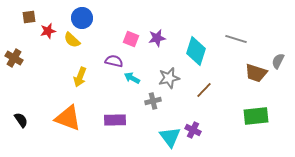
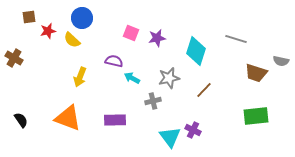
pink square: moved 6 px up
gray semicircle: moved 3 px right; rotated 105 degrees counterclockwise
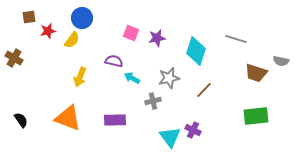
yellow semicircle: rotated 96 degrees counterclockwise
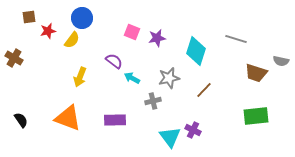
pink square: moved 1 px right, 1 px up
purple semicircle: rotated 24 degrees clockwise
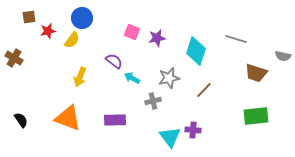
gray semicircle: moved 2 px right, 5 px up
purple cross: rotated 21 degrees counterclockwise
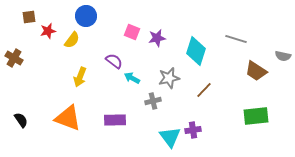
blue circle: moved 4 px right, 2 px up
brown trapezoid: moved 2 px up; rotated 15 degrees clockwise
purple cross: rotated 14 degrees counterclockwise
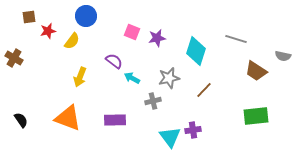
yellow semicircle: moved 1 px down
